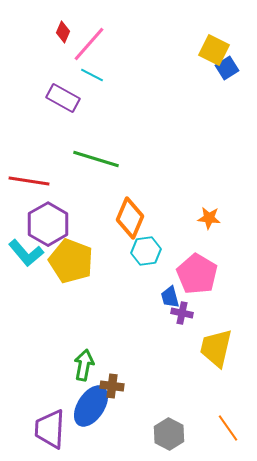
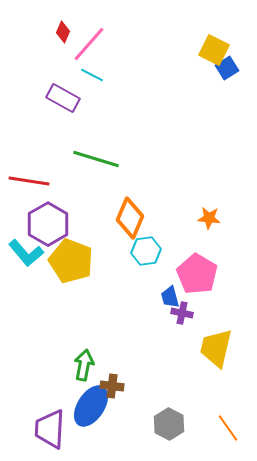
gray hexagon: moved 10 px up
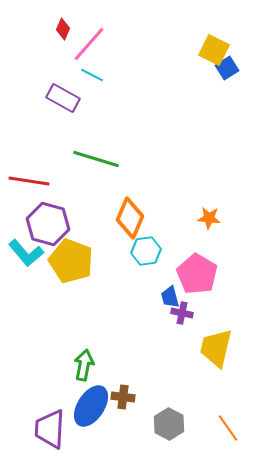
red diamond: moved 3 px up
purple hexagon: rotated 15 degrees counterclockwise
brown cross: moved 11 px right, 11 px down
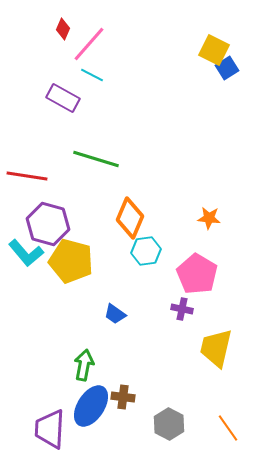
red line: moved 2 px left, 5 px up
yellow pentagon: rotated 6 degrees counterclockwise
blue trapezoid: moved 55 px left, 17 px down; rotated 40 degrees counterclockwise
purple cross: moved 4 px up
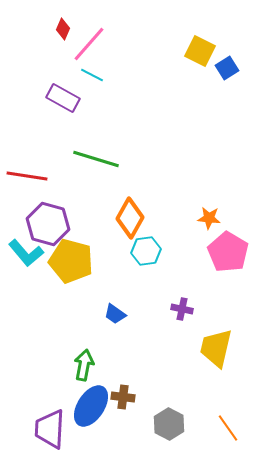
yellow square: moved 14 px left, 1 px down
orange diamond: rotated 6 degrees clockwise
pink pentagon: moved 31 px right, 22 px up
